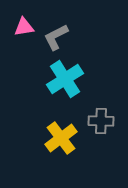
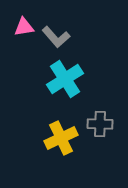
gray L-shape: rotated 104 degrees counterclockwise
gray cross: moved 1 px left, 3 px down
yellow cross: rotated 12 degrees clockwise
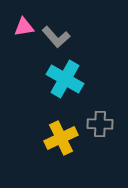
cyan cross: rotated 27 degrees counterclockwise
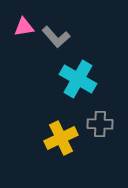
cyan cross: moved 13 px right
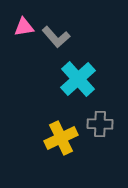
cyan cross: rotated 18 degrees clockwise
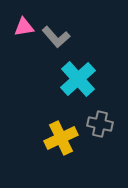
gray cross: rotated 10 degrees clockwise
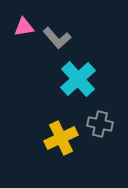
gray L-shape: moved 1 px right, 1 px down
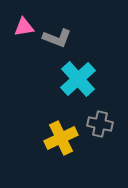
gray L-shape: rotated 28 degrees counterclockwise
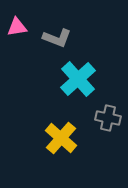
pink triangle: moved 7 px left
gray cross: moved 8 px right, 6 px up
yellow cross: rotated 24 degrees counterclockwise
